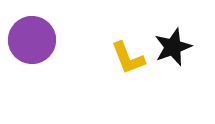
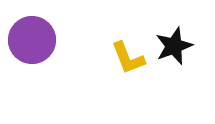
black star: moved 1 px right, 1 px up
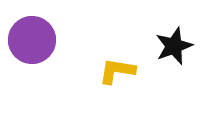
yellow L-shape: moved 11 px left, 13 px down; rotated 120 degrees clockwise
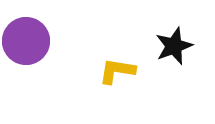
purple circle: moved 6 px left, 1 px down
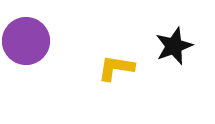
yellow L-shape: moved 1 px left, 3 px up
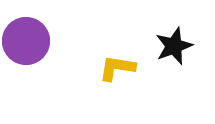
yellow L-shape: moved 1 px right
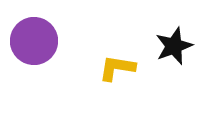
purple circle: moved 8 px right
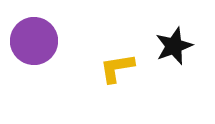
yellow L-shape: rotated 18 degrees counterclockwise
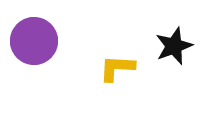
yellow L-shape: rotated 12 degrees clockwise
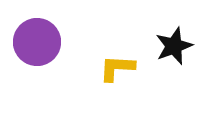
purple circle: moved 3 px right, 1 px down
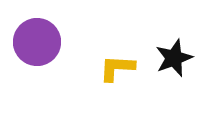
black star: moved 12 px down
